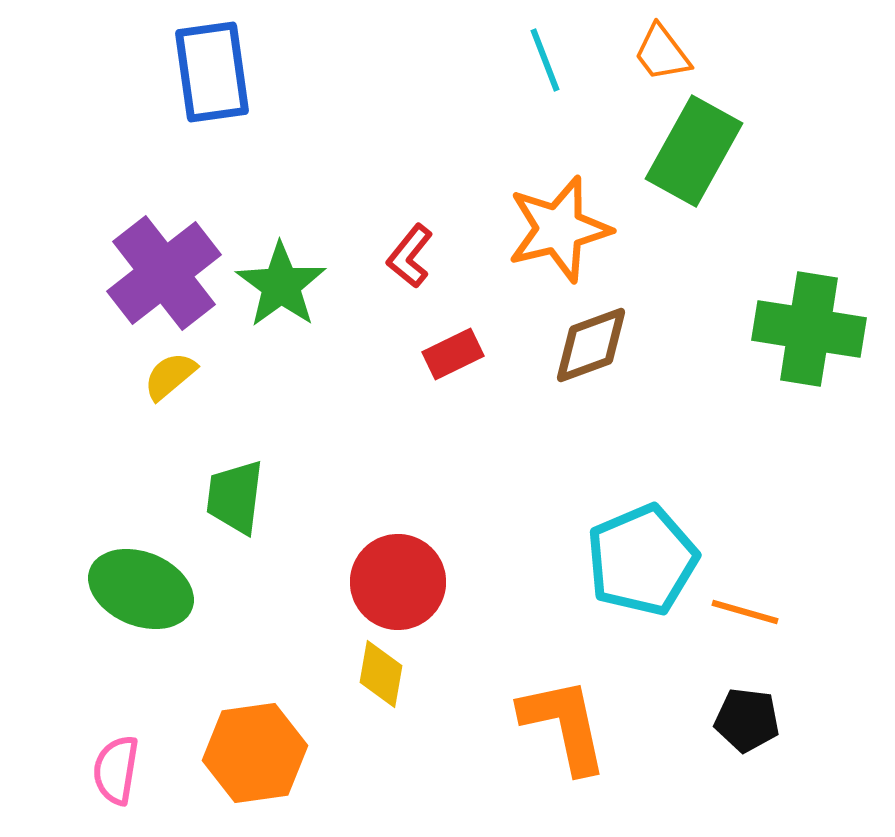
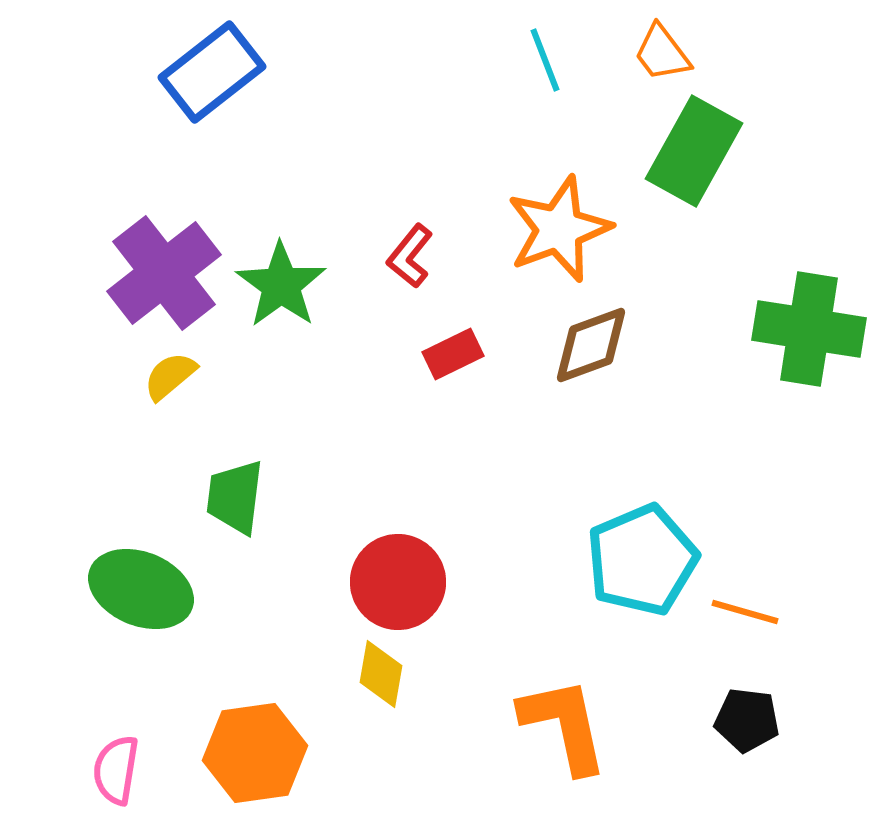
blue rectangle: rotated 60 degrees clockwise
orange star: rotated 6 degrees counterclockwise
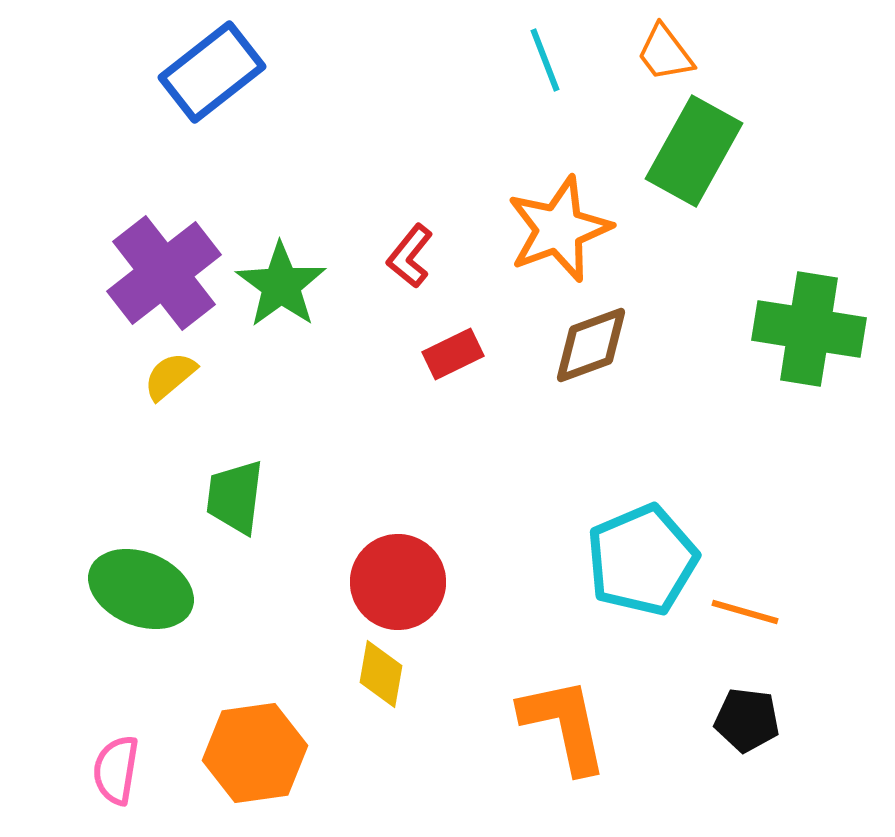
orange trapezoid: moved 3 px right
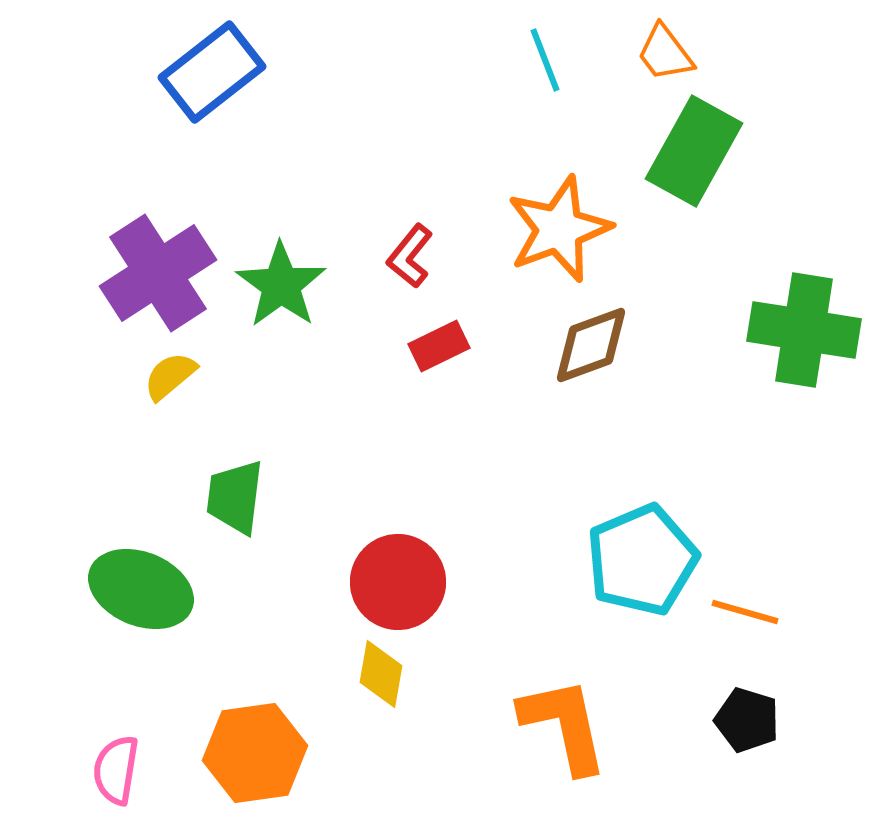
purple cross: moved 6 px left; rotated 5 degrees clockwise
green cross: moved 5 px left, 1 px down
red rectangle: moved 14 px left, 8 px up
black pentagon: rotated 10 degrees clockwise
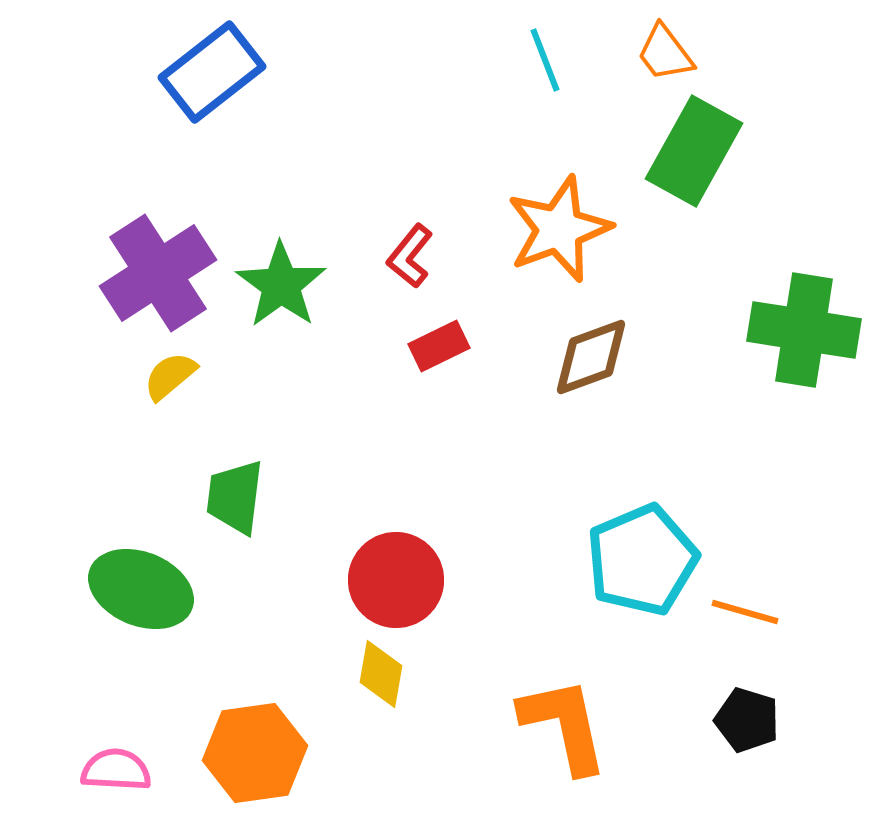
brown diamond: moved 12 px down
red circle: moved 2 px left, 2 px up
pink semicircle: rotated 84 degrees clockwise
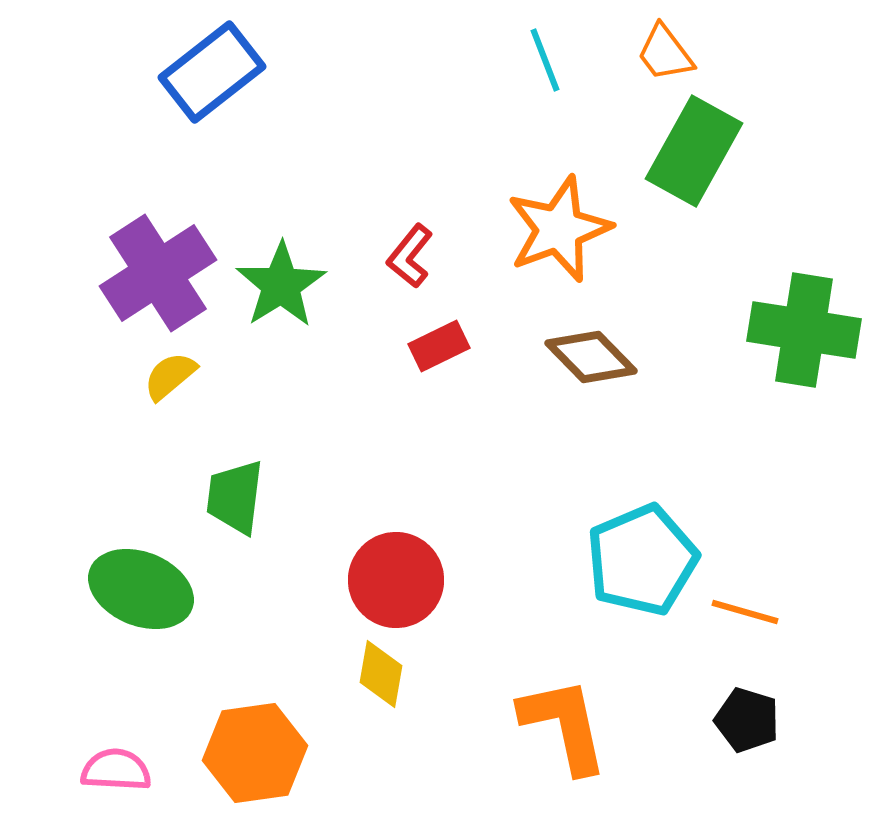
green star: rotated 4 degrees clockwise
brown diamond: rotated 66 degrees clockwise
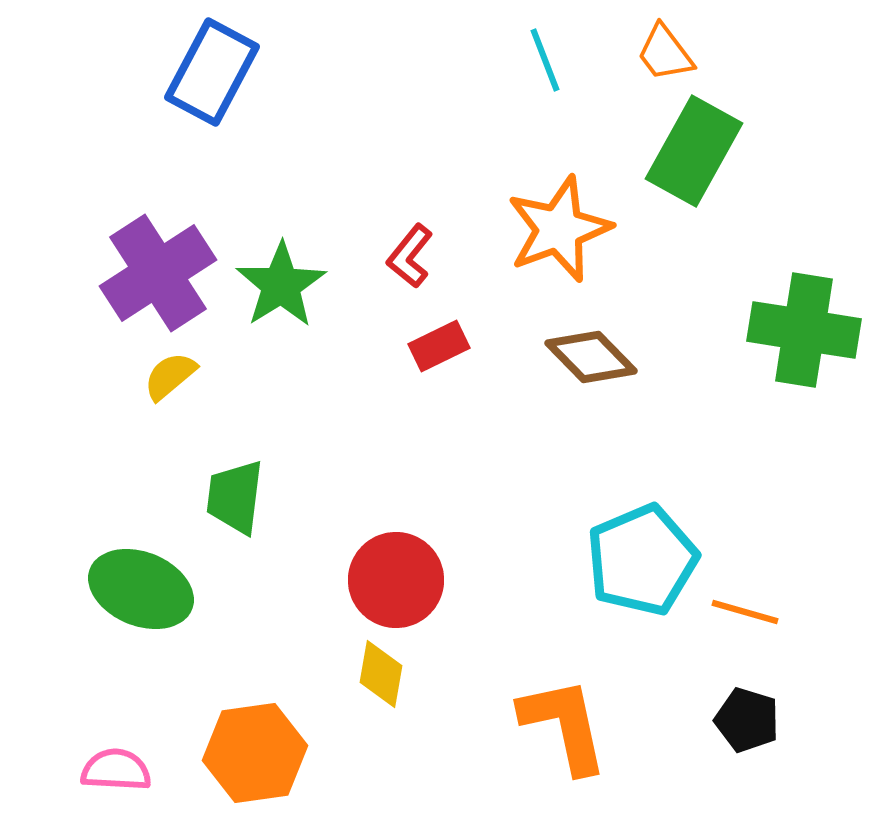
blue rectangle: rotated 24 degrees counterclockwise
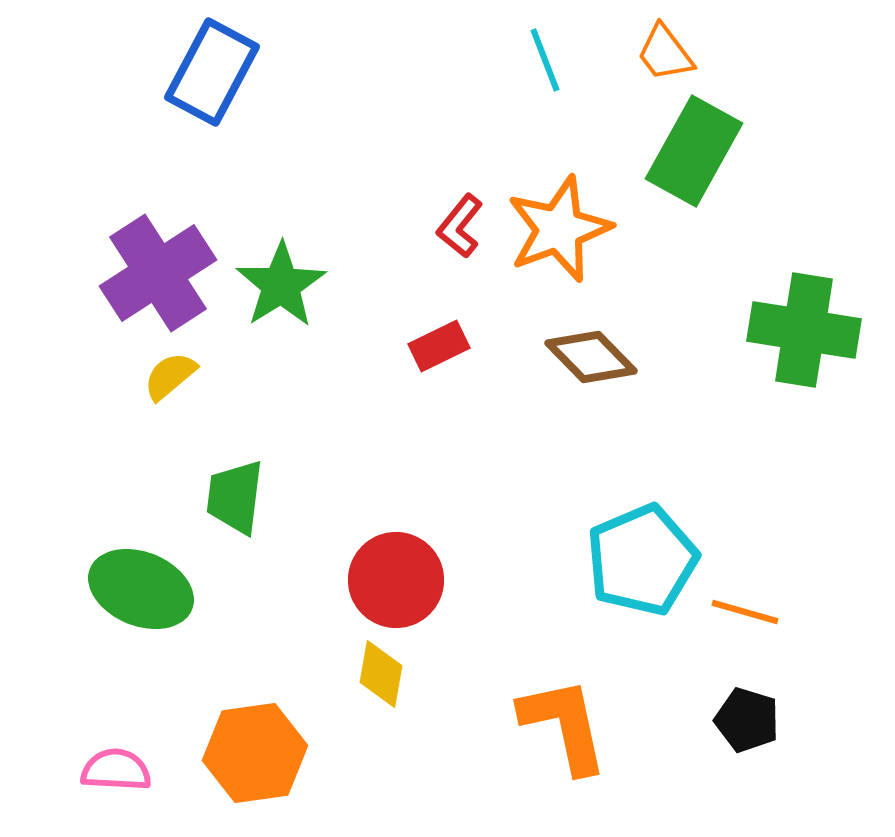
red L-shape: moved 50 px right, 30 px up
